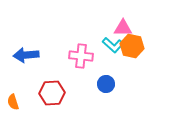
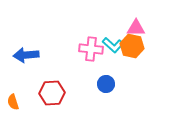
pink triangle: moved 13 px right
pink cross: moved 10 px right, 7 px up
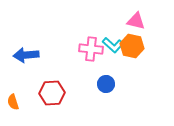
pink triangle: moved 7 px up; rotated 12 degrees clockwise
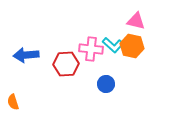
red hexagon: moved 14 px right, 29 px up
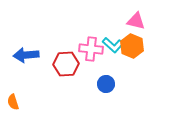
orange hexagon: rotated 10 degrees clockwise
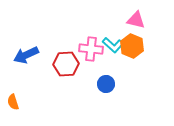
pink triangle: moved 1 px up
blue arrow: rotated 20 degrees counterclockwise
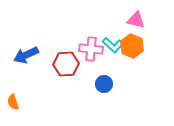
blue circle: moved 2 px left
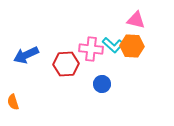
orange hexagon: rotated 20 degrees counterclockwise
blue circle: moved 2 px left
